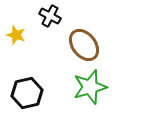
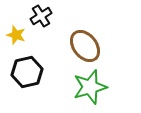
black cross: moved 9 px left; rotated 30 degrees clockwise
brown ellipse: moved 1 px right, 1 px down
black hexagon: moved 21 px up
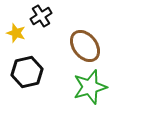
yellow star: moved 2 px up
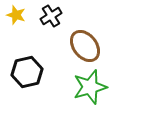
black cross: moved 10 px right
yellow star: moved 18 px up
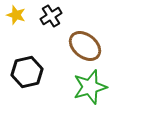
brown ellipse: rotated 12 degrees counterclockwise
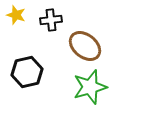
black cross: moved 4 px down; rotated 25 degrees clockwise
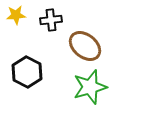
yellow star: rotated 24 degrees counterclockwise
black hexagon: rotated 20 degrees counterclockwise
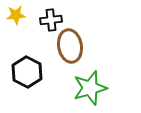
brown ellipse: moved 15 px left; rotated 40 degrees clockwise
green star: moved 1 px down
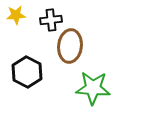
brown ellipse: rotated 16 degrees clockwise
green star: moved 3 px right; rotated 20 degrees clockwise
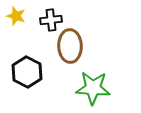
yellow star: moved 1 px down; rotated 24 degrees clockwise
brown ellipse: rotated 8 degrees counterclockwise
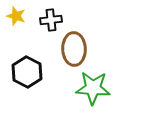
brown ellipse: moved 4 px right, 3 px down
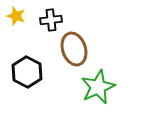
brown ellipse: rotated 16 degrees counterclockwise
green star: moved 5 px right, 1 px up; rotated 28 degrees counterclockwise
